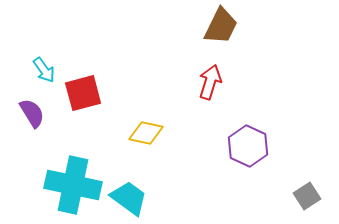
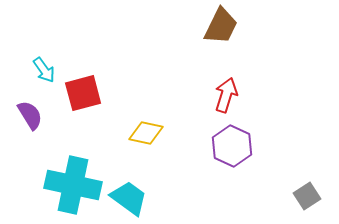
red arrow: moved 16 px right, 13 px down
purple semicircle: moved 2 px left, 2 px down
purple hexagon: moved 16 px left
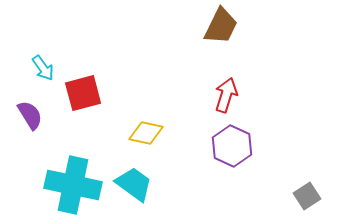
cyan arrow: moved 1 px left, 2 px up
cyan trapezoid: moved 5 px right, 14 px up
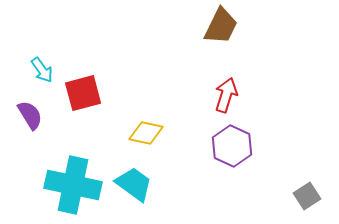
cyan arrow: moved 1 px left, 2 px down
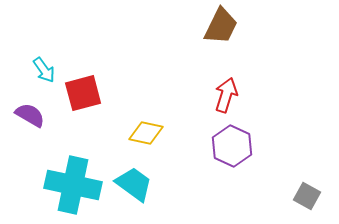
cyan arrow: moved 2 px right
purple semicircle: rotated 28 degrees counterclockwise
gray square: rotated 28 degrees counterclockwise
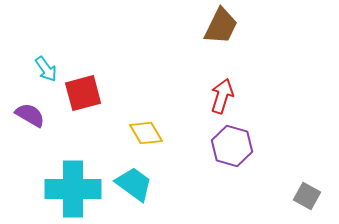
cyan arrow: moved 2 px right, 1 px up
red arrow: moved 4 px left, 1 px down
yellow diamond: rotated 48 degrees clockwise
purple hexagon: rotated 9 degrees counterclockwise
cyan cross: moved 4 px down; rotated 12 degrees counterclockwise
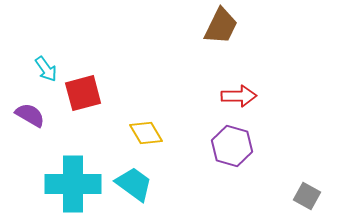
red arrow: moved 17 px right; rotated 72 degrees clockwise
cyan cross: moved 5 px up
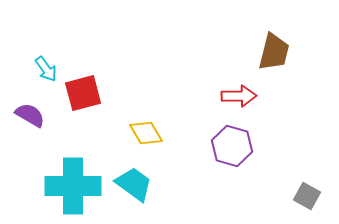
brown trapezoid: moved 53 px right, 26 px down; rotated 12 degrees counterclockwise
cyan cross: moved 2 px down
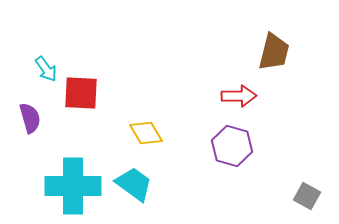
red square: moved 2 px left; rotated 18 degrees clockwise
purple semicircle: moved 3 px down; rotated 44 degrees clockwise
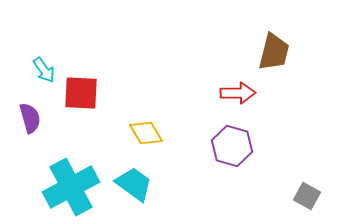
cyan arrow: moved 2 px left, 1 px down
red arrow: moved 1 px left, 3 px up
cyan cross: moved 2 px left, 1 px down; rotated 28 degrees counterclockwise
